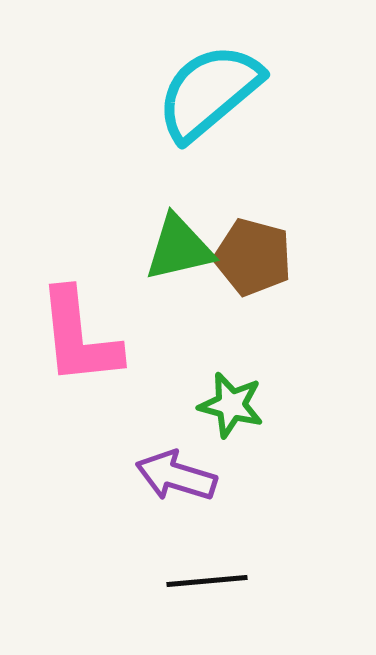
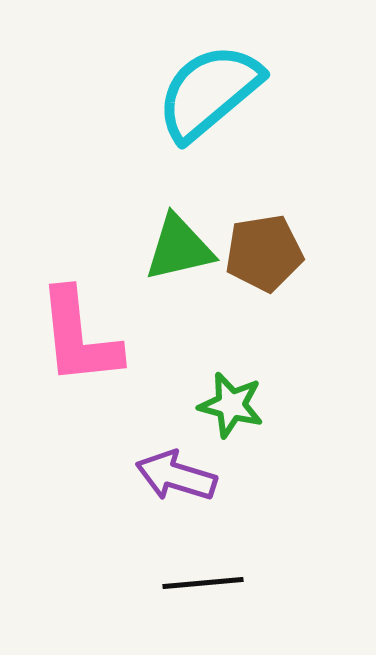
brown pentagon: moved 11 px right, 4 px up; rotated 24 degrees counterclockwise
black line: moved 4 px left, 2 px down
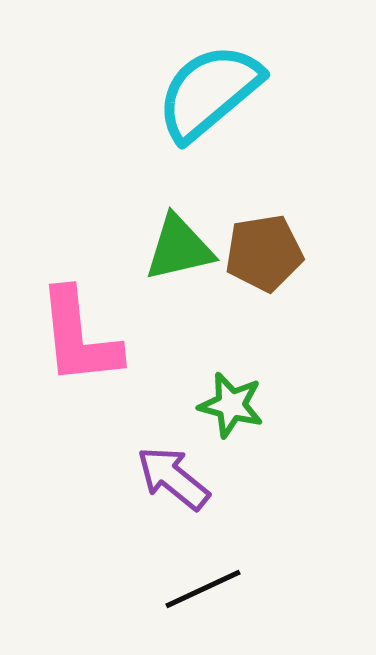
purple arrow: moved 3 px left, 2 px down; rotated 22 degrees clockwise
black line: moved 6 px down; rotated 20 degrees counterclockwise
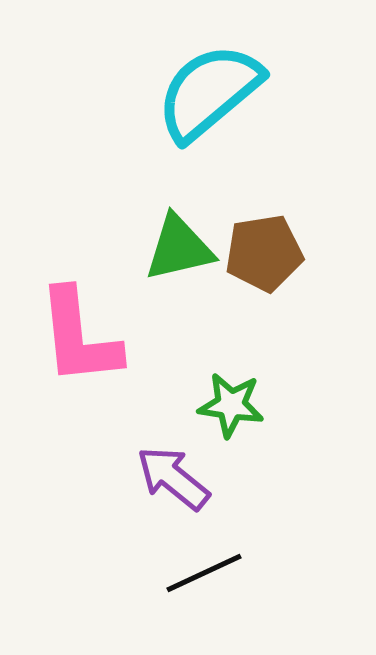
green star: rotated 6 degrees counterclockwise
black line: moved 1 px right, 16 px up
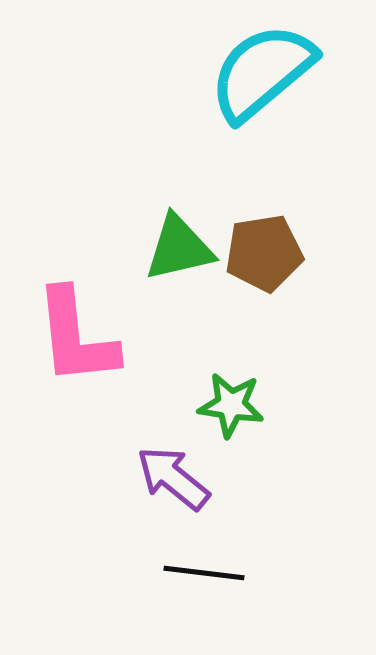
cyan semicircle: moved 53 px right, 20 px up
pink L-shape: moved 3 px left
black line: rotated 32 degrees clockwise
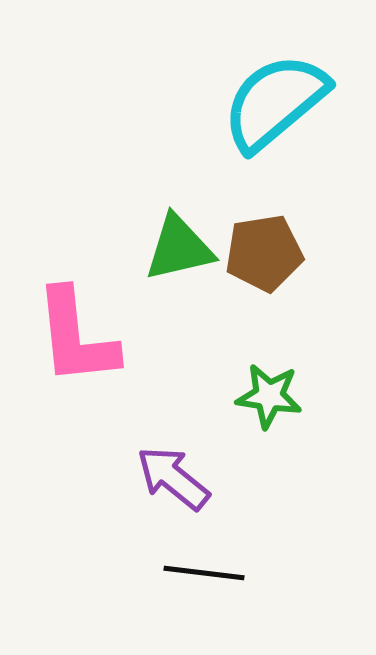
cyan semicircle: moved 13 px right, 30 px down
green star: moved 38 px right, 9 px up
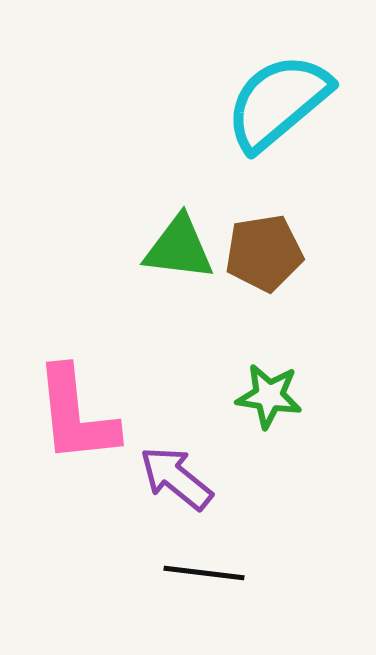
cyan semicircle: moved 3 px right
green triangle: rotated 20 degrees clockwise
pink L-shape: moved 78 px down
purple arrow: moved 3 px right
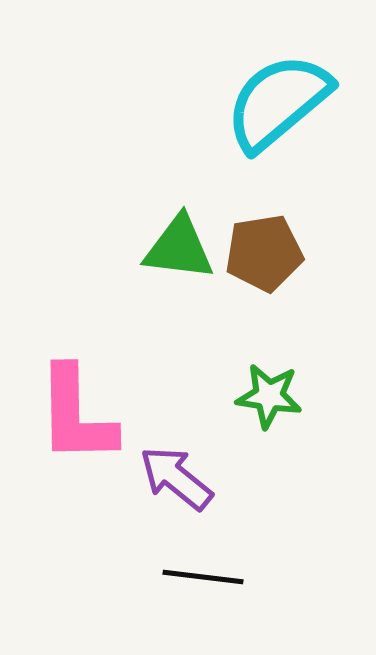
pink L-shape: rotated 5 degrees clockwise
black line: moved 1 px left, 4 px down
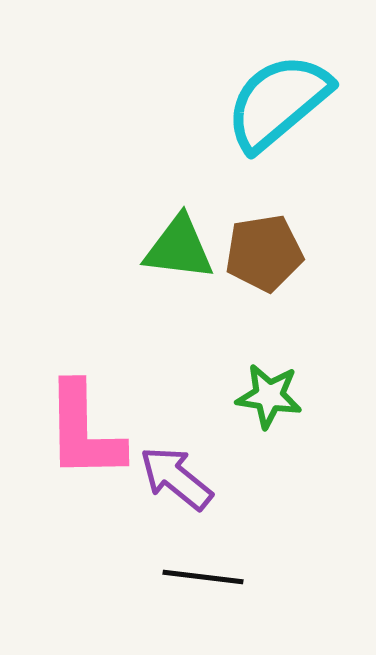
pink L-shape: moved 8 px right, 16 px down
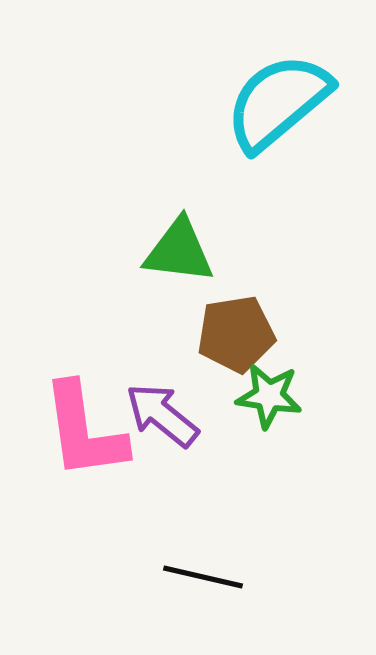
green triangle: moved 3 px down
brown pentagon: moved 28 px left, 81 px down
pink L-shape: rotated 7 degrees counterclockwise
purple arrow: moved 14 px left, 63 px up
black line: rotated 6 degrees clockwise
